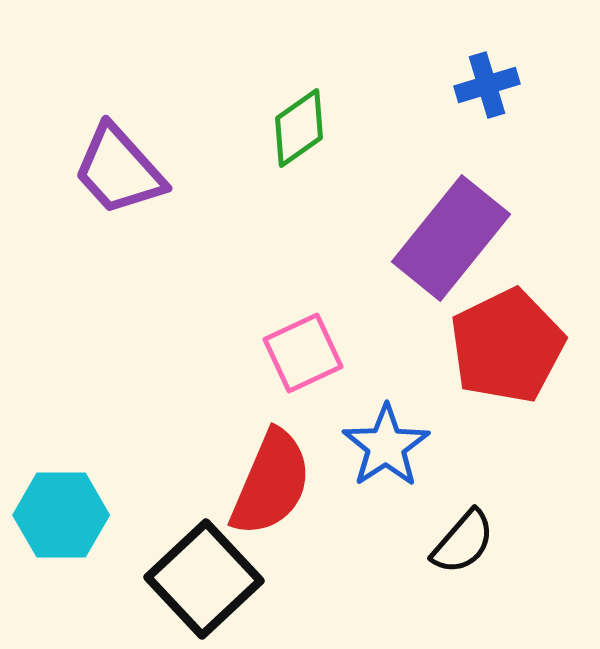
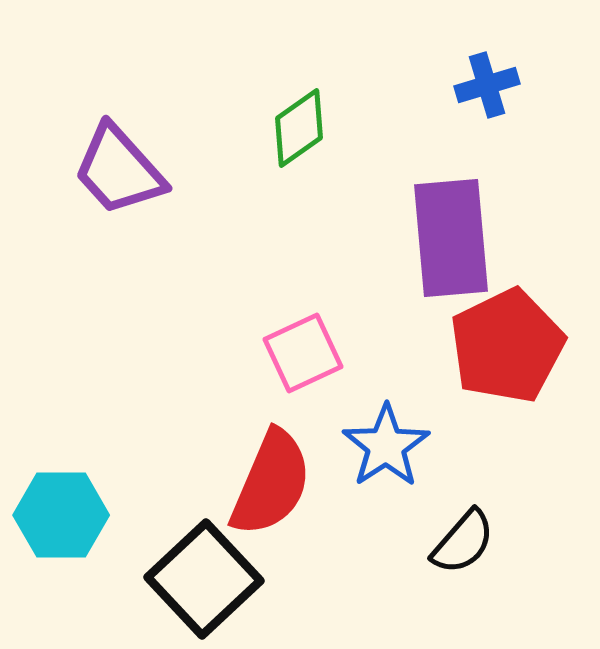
purple rectangle: rotated 44 degrees counterclockwise
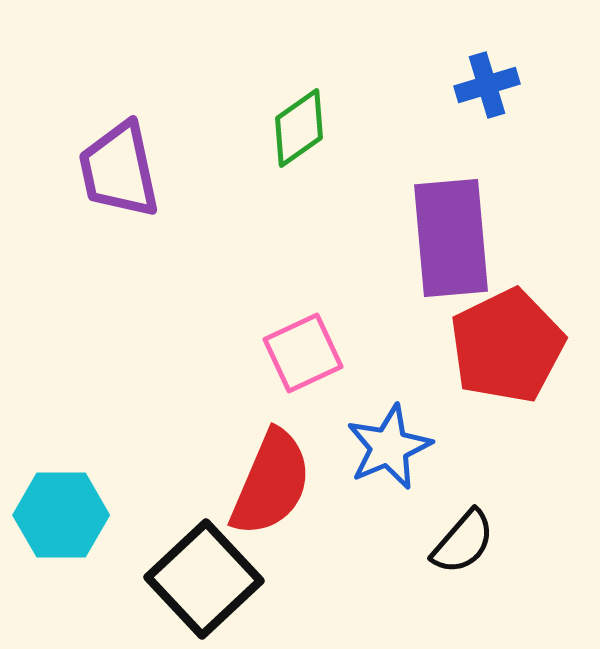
purple trapezoid: rotated 30 degrees clockwise
blue star: moved 3 px right, 1 px down; rotated 10 degrees clockwise
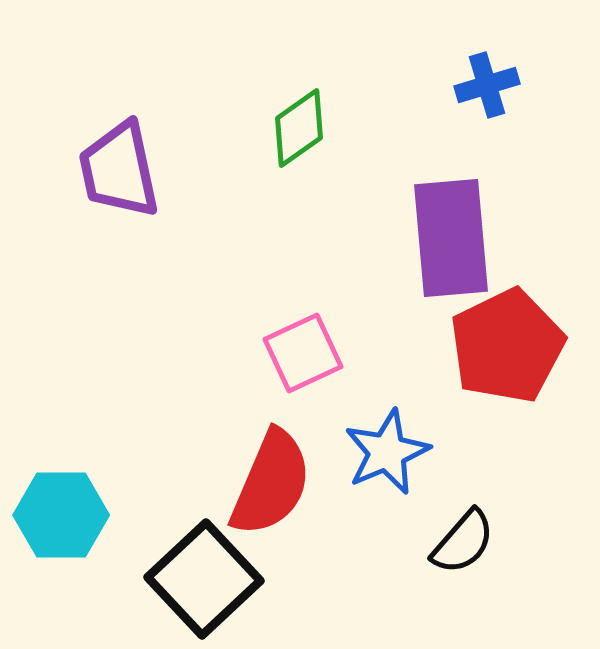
blue star: moved 2 px left, 5 px down
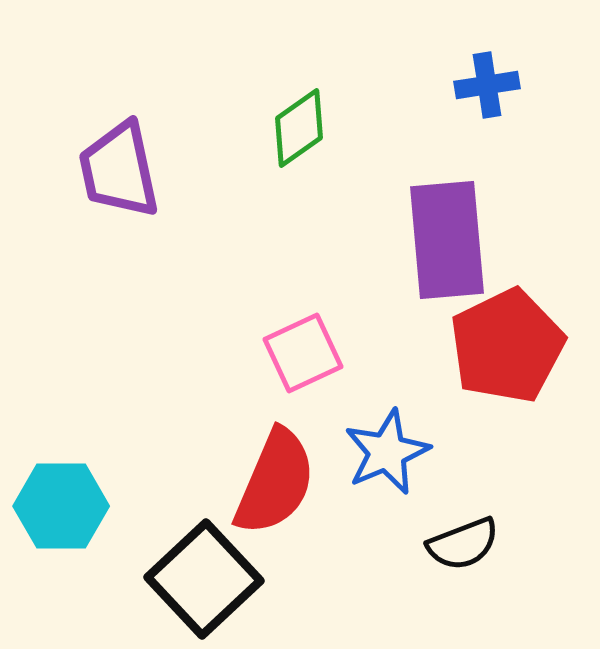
blue cross: rotated 8 degrees clockwise
purple rectangle: moved 4 px left, 2 px down
red semicircle: moved 4 px right, 1 px up
cyan hexagon: moved 9 px up
black semicircle: moved 2 px down; rotated 28 degrees clockwise
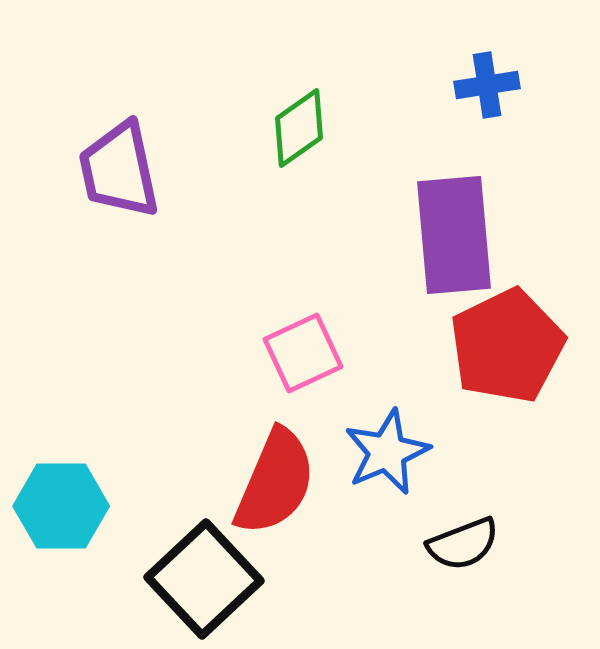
purple rectangle: moved 7 px right, 5 px up
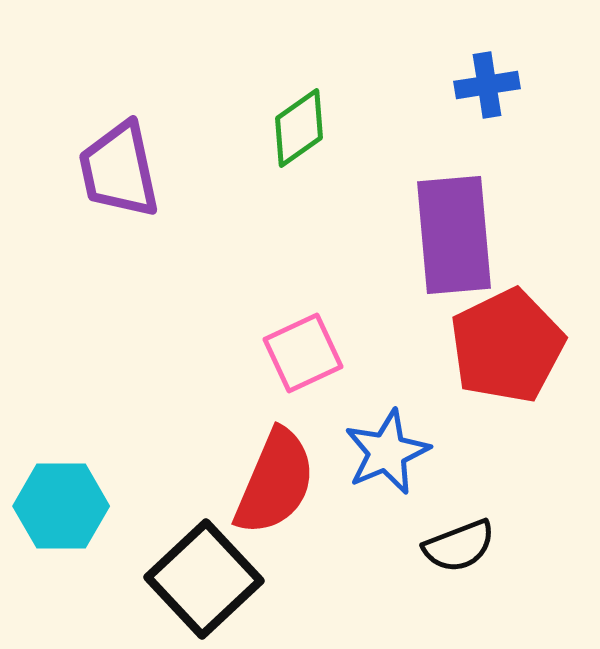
black semicircle: moved 4 px left, 2 px down
